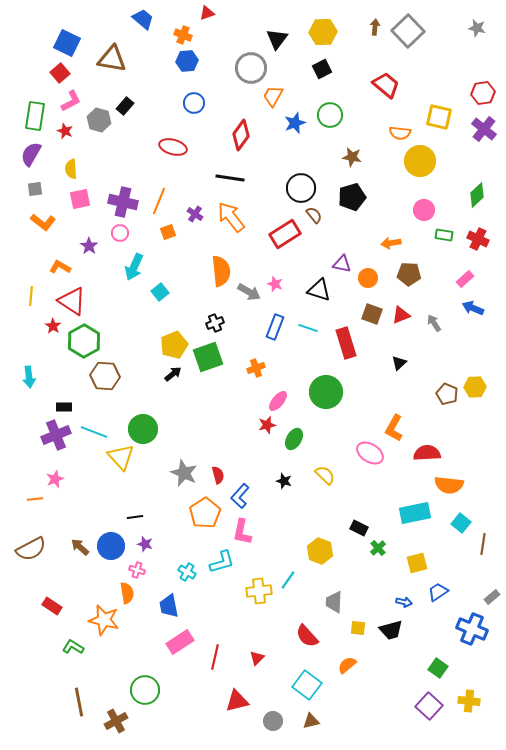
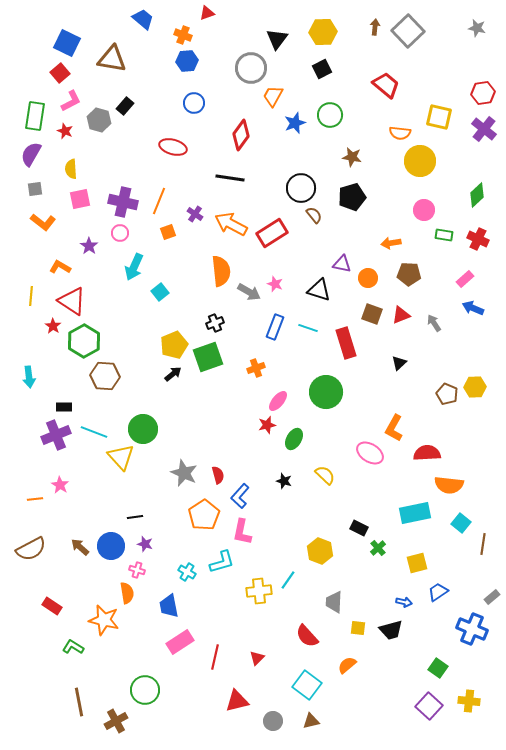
orange arrow at (231, 217): moved 7 px down; rotated 24 degrees counterclockwise
red rectangle at (285, 234): moved 13 px left, 1 px up
pink star at (55, 479): moved 5 px right, 6 px down; rotated 18 degrees counterclockwise
orange pentagon at (205, 513): moved 1 px left, 2 px down
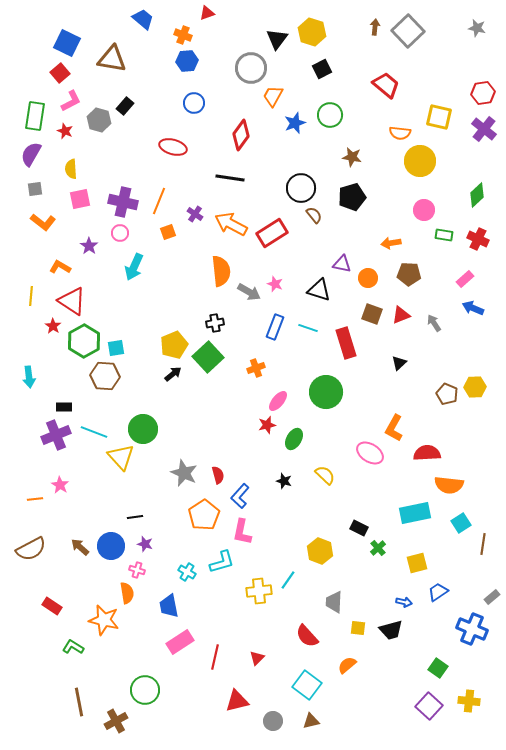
yellow hexagon at (323, 32): moved 11 px left; rotated 20 degrees clockwise
cyan square at (160, 292): moved 44 px left, 56 px down; rotated 30 degrees clockwise
black cross at (215, 323): rotated 12 degrees clockwise
green square at (208, 357): rotated 24 degrees counterclockwise
cyan square at (461, 523): rotated 18 degrees clockwise
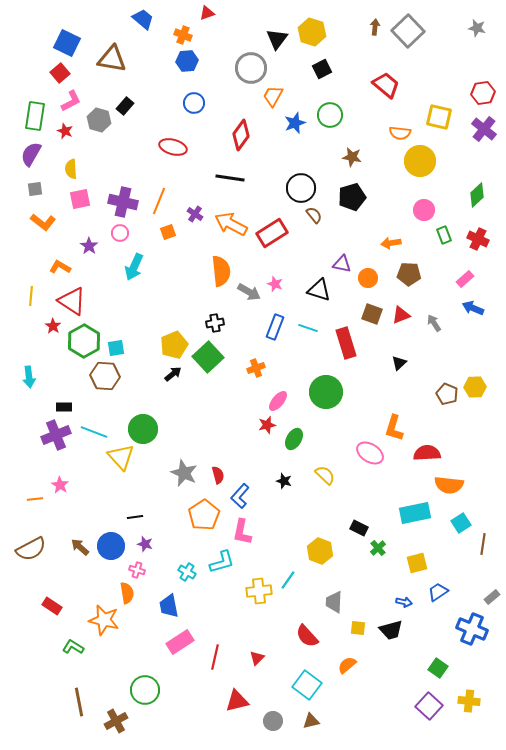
green rectangle at (444, 235): rotated 60 degrees clockwise
orange L-shape at (394, 428): rotated 12 degrees counterclockwise
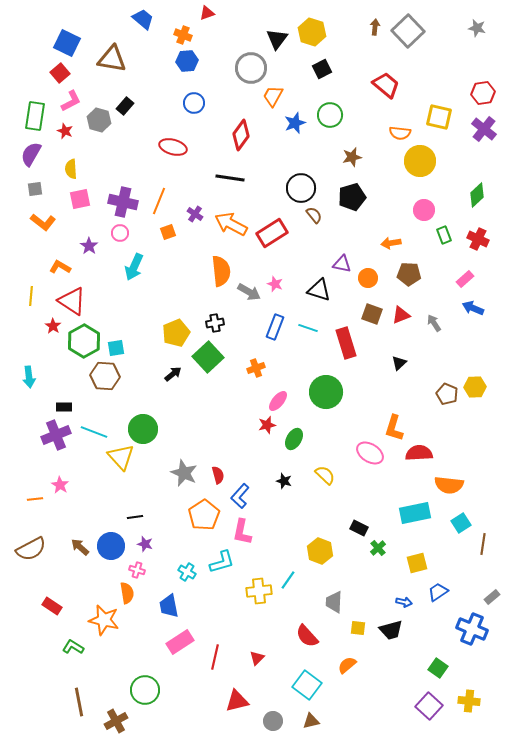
brown star at (352, 157): rotated 24 degrees counterclockwise
yellow pentagon at (174, 345): moved 2 px right, 12 px up
red semicircle at (427, 453): moved 8 px left
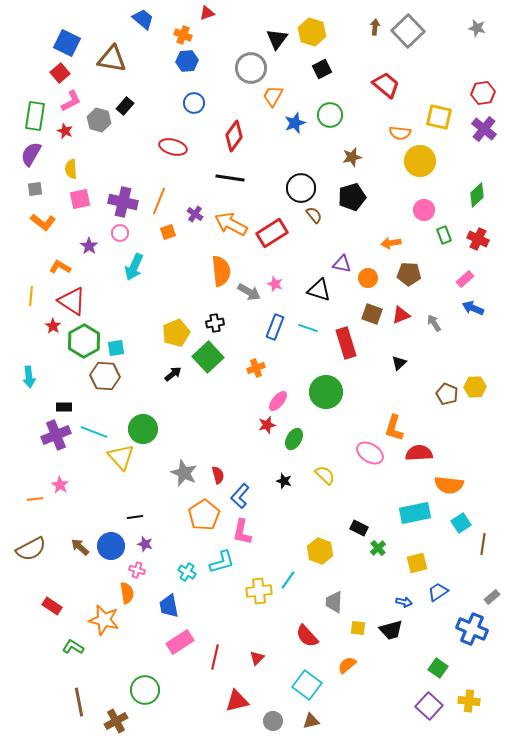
red diamond at (241, 135): moved 7 px left, 1 px down
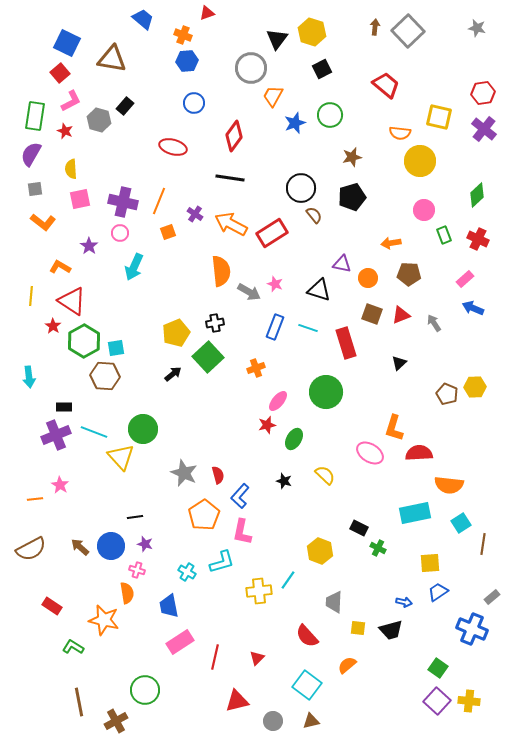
green cross at (378, 548): rotated 21 degrees counterclockwise
yellow square at (417, 563): moved 13 px right; rotated 10 degrees clockwise
purple square at (429, 706): moved 8 px right, 5 px up
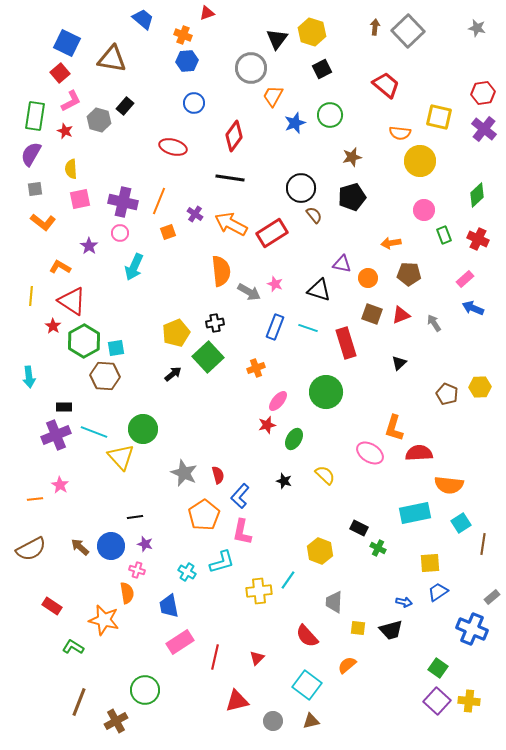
yellow hexagon at (475, 387): moved 5 px right
brown line at (79, 702): rotated 32 degrees clockwise
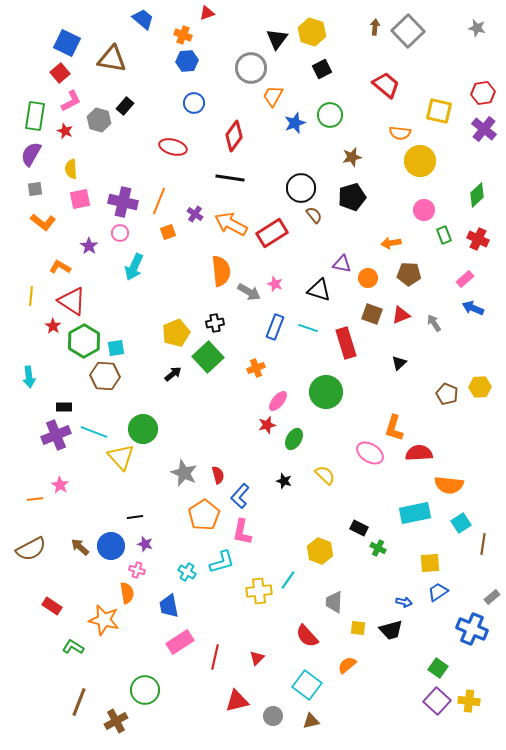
yellow square at (439, 117): moved 6 px up
gray circle at (273, 721): moved 5 px up
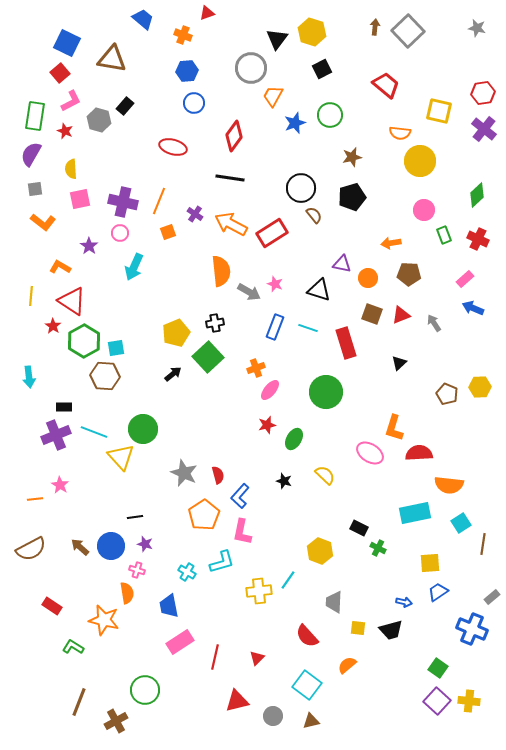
blue hexagon at (187, 61): moved 10 px down
pink ellipse at (278, 401): moved 8 px left, 11 px up
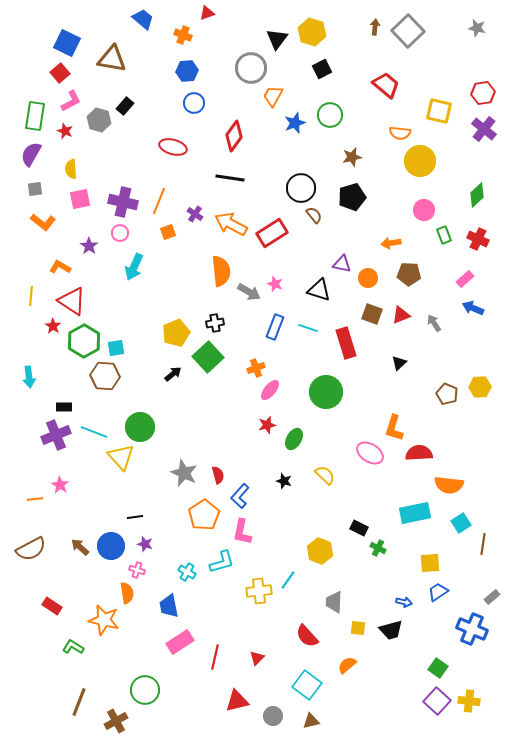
green circle at (143, 429): moved 3 px left, 2 px up
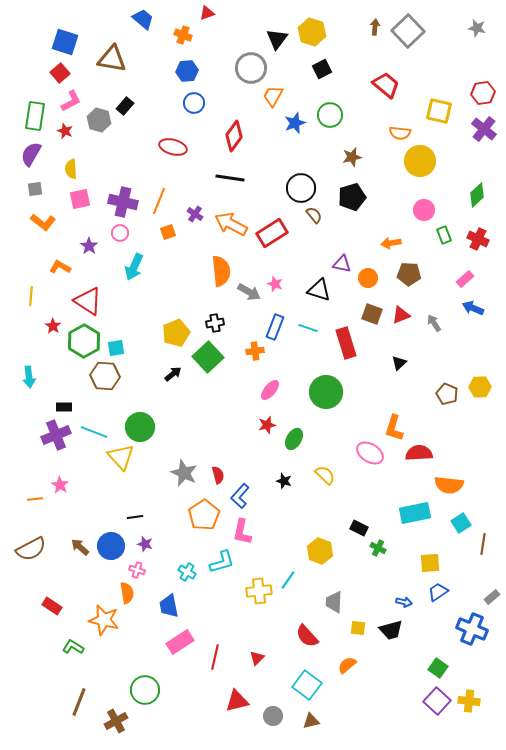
blue square at (67, 43): moved 2 px left, 1 px up; rotated 8 degrees counterclockwise
red triangle at (72, 301): moved 16 px right
orange cross at (256, 368): moved 1 px left, 17 px up; rotated 12 degrees clockwise
